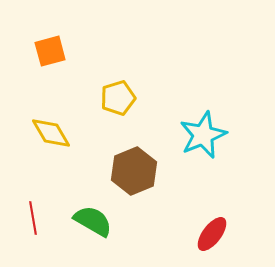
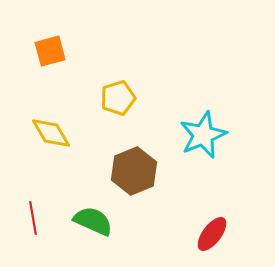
green semicircle: rotated 6 degrees counterclockwise
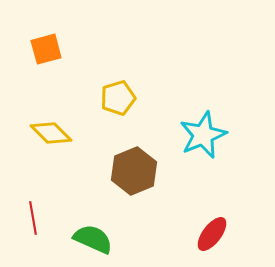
orange square: moved 4 px left, 2 px up
yellow diamond: rotated 15 degrees counterclockwise
green semicircle: moved 18 px down
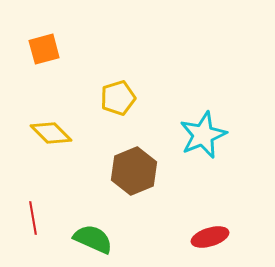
orange square: moved 2 px left
red ellipse: moved 2 px left, 3 px down; rotated 36 degrees clockwise
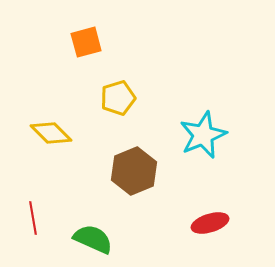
orange square: moved 42 px right, 7 px up
red ellipse: moved 14 px up
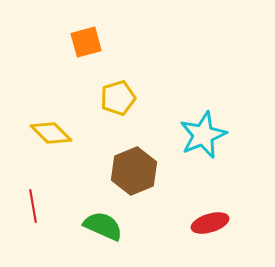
red line: moved 12 px up
green semicircle: moved 10 px right, 13 px up
